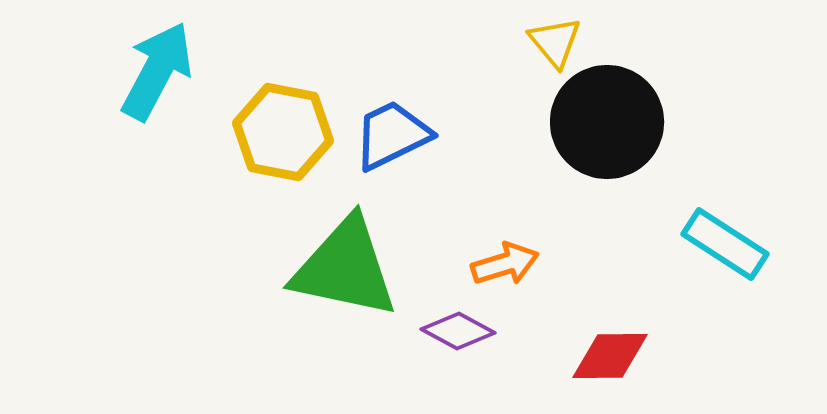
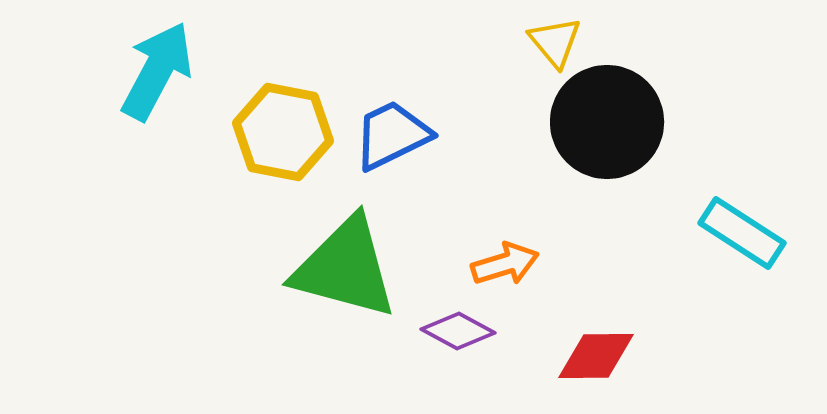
cyan rectangle: moved 17 px right, 11 px up
green triangle: rotated 3 degrees clockwise
red diamond: moved 14 px left
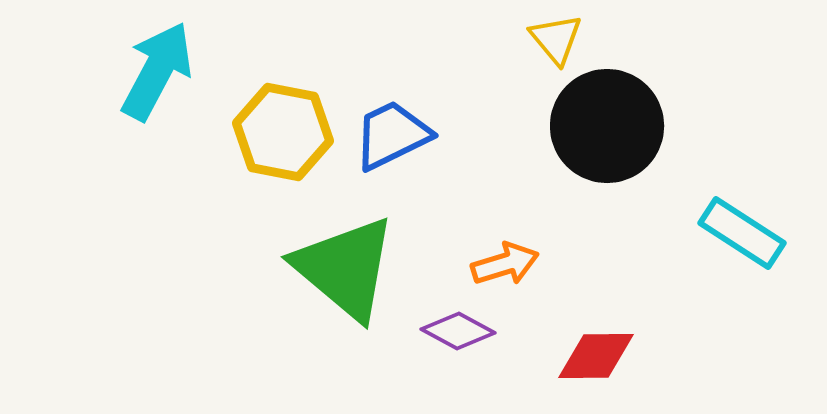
yellow triangle: moved 1 px right, 3 px up
black circle: moved 4 px down
green triangle: rotated 25 degrees clockwise
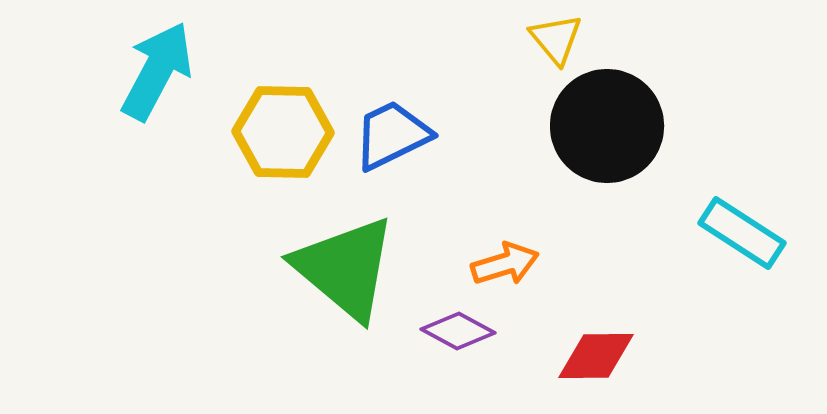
yellow hexagon: rotated 10 degrees counterclockwise
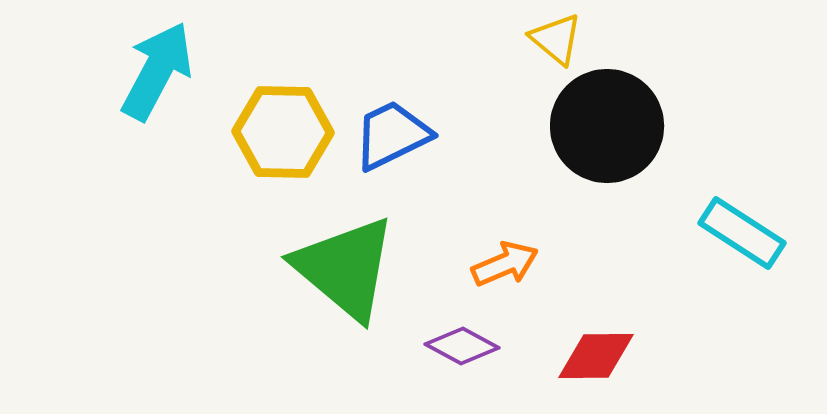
yellow triangle: rotated 10 degrees counterclockwise
orange arrow: rotated 6 degrees counterclockwise
purple diamond: moved 4 px right, 15 px down
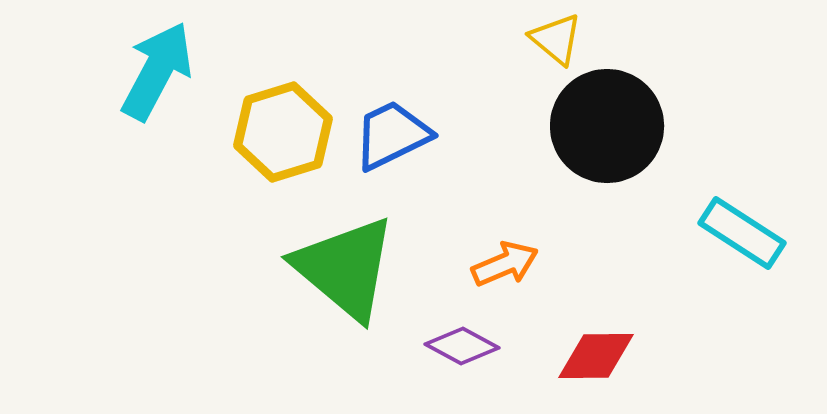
yellow hexagon: rotated 18 degrees counterclockwise
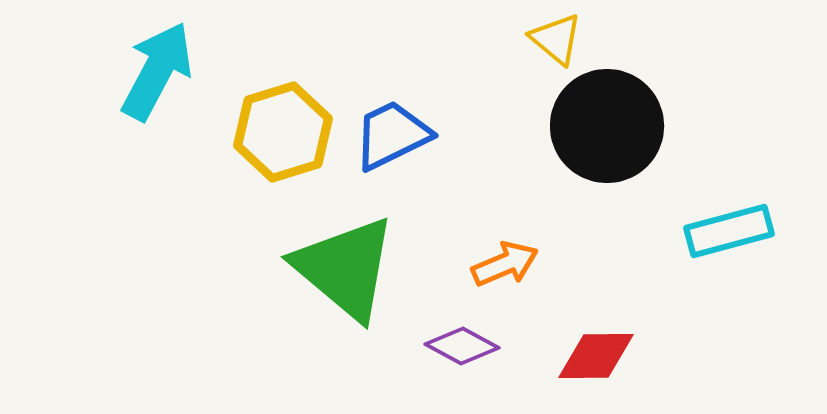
cyan rectangle: moved 13 px left, 2 px up; rotated 48 degrees counterclockwise
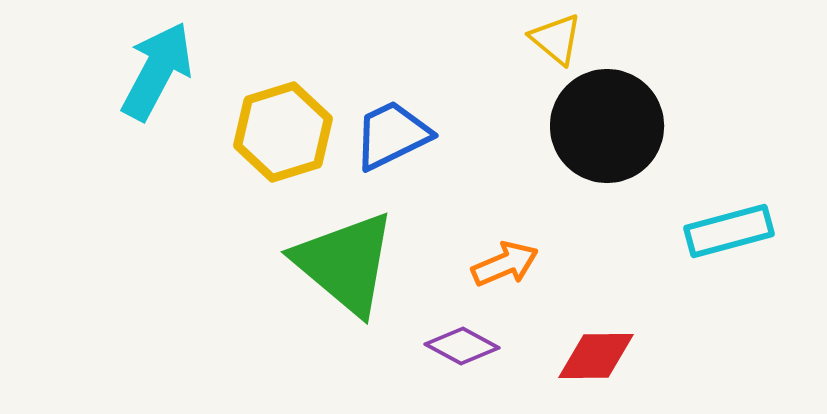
green triangle: moved 5 px up
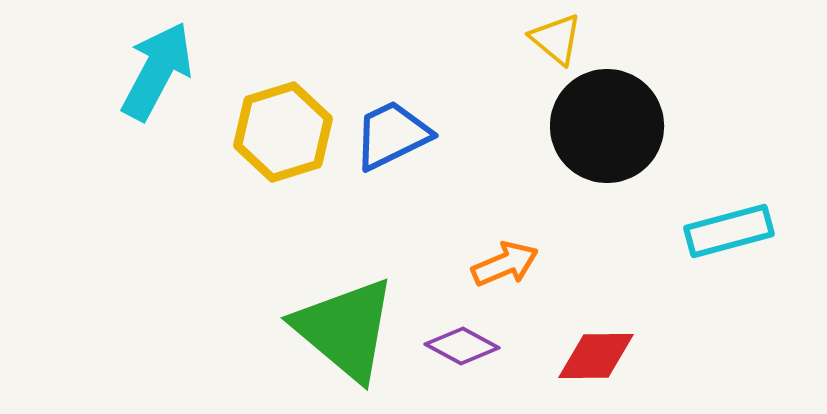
green triangle: moved 66 px down
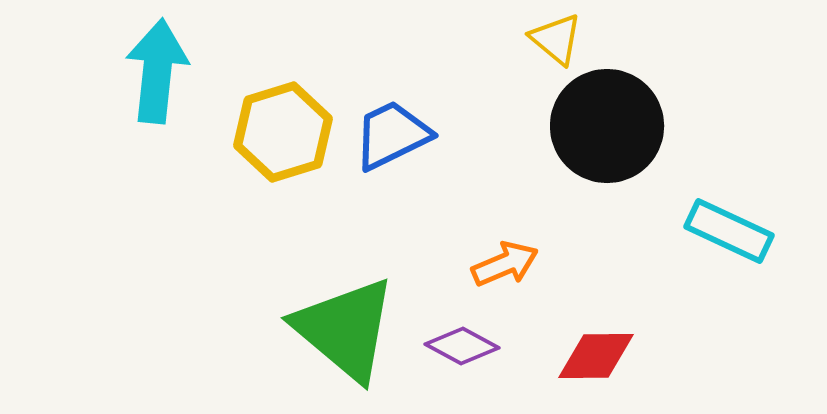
cyan arrow: rotated 22 degrees counterclockwise
cyan rectangle: rotated 40 degrees clockwise
